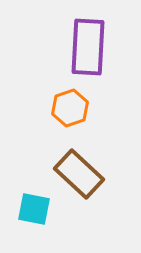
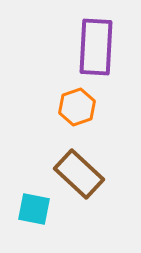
purple rectangle: moved 8 px right
orange hexagon: moved 7 px right, 1 px up
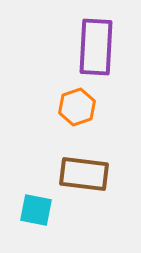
brown rectangle: moved 5 px right; rotated 36 degrees counterclockwise
cyan square: moved 2 px right, 1 px down
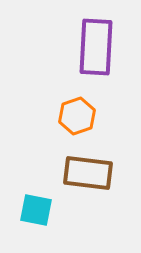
orange hexagon: moved 9 px down
brown rectangle: moved 4 px right, 1 px up
